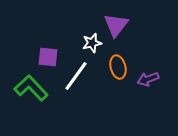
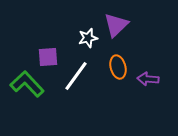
purple triangle: rotated 8 degrees clockwise
white star: moved 4 px left, 5 px up
purple square: rotated 10 degrees counterclockwise
purple arrow: rotated 25 degrees clockwise
green L-shape: moved 4 px left, 4 px up
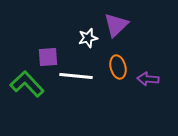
white line: rotated 60 degrees clockwise
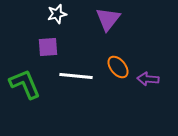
purple triangle: moved 8 px left, 6 px up; rotated 8 degrees counterclockwise
white star: moved 31 px left, 24 px up
purple square: moved 10 px up
orange ellipse: rotated 25 degrees counterclockwise
green L-shape: moved 2 px left; rotated 20 degrees clockwise
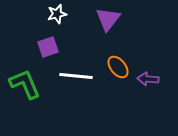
purple square: rotated 15 degrees counterclockwise
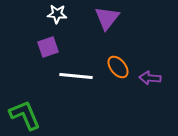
white star: rotated 18 degrees clockwise
purple triangle: moved 1 px left, 1 px up
purple arrow: moved 2 px right, 1 px up
green L-shape: moved 31 px down
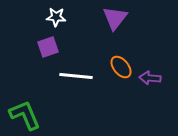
white star: moved 1 px left, 3 px down
purple triangle: moved 8 px right
orange ellipse: moved 3 px right
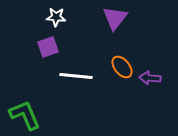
orange ellipse: moved 1 px right
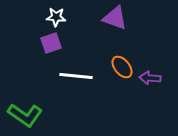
purple triangle: rotated 48 degrees counterclockwise
purple square: moved 3 px right, 4 px up
green L-shape: rotated 148 degrees clockwise
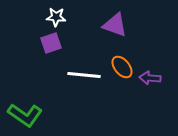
purple triangle: moved 7 px down
white line: moved 8 px right, 1 px up
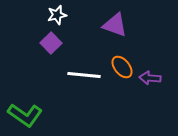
white star: moved 1 px right, 2 px up; rotated 18 degrees counterclockwise
purple square: rotated 25 degrees counterclockwise
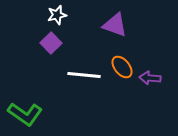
green L-shape: moved 1 px up
